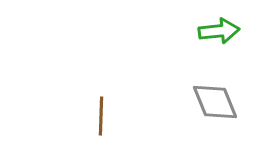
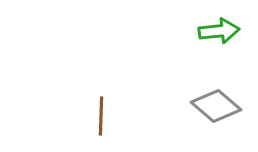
gray diamond: moved 1 px right, 4 px down; rotated 27 degrees counterclockwise
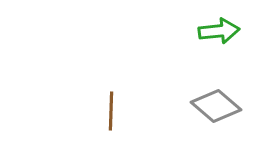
brown line: moved 10 px right, 5 px up
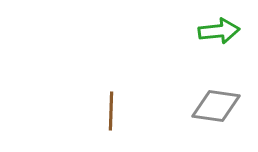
gray diamond: rotated 33 degrees counterclockwise
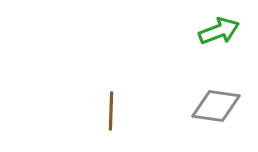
green arrow: rotated 15 degrees counterclockwise
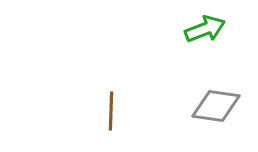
green arrow: moved 14 px left, 2 px up
